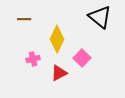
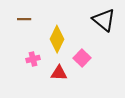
black triangle: moved 4 px right, 3 px down
red triangle: rotated 30 degrees clockwise
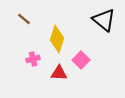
brown line: rotated 40 degrees clockwise
yellow diamond: rotated 8 degrees counterclockwise
pink square: moved 1 px left, 2 px down
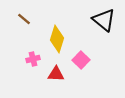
red triangle: moved 3 px left, 1 px down
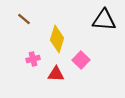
black triangle: rotated 35 degrees counterclockwise
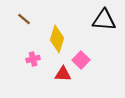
red triangle: moved 7 px right
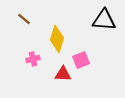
pink square: rotated 24 degrees clockwise
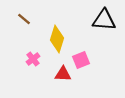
pink cross: rotated 24 degrees counterclockwise
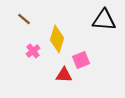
pink cross: moved 8 px up
red triangle: moved 1 px right, 1 px down
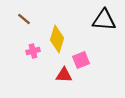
pink cross: rotated 24 degrees clockwise
